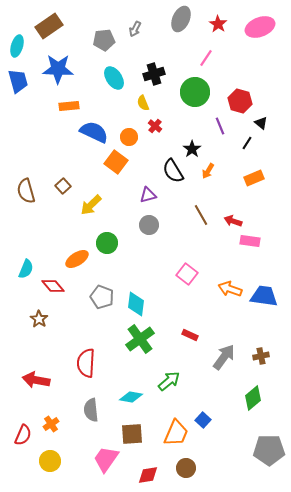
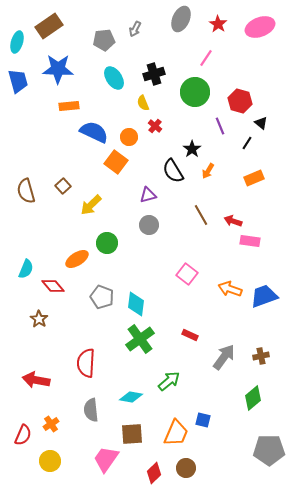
cyan ellipse at (17, 46): moved 4 px up
blue trapezoid at (264, 296): rotated 28 degrees counterclockwise
blue square at (203, 420): rotated 28 degrees counterclockwise
red diamond at (148, 475): moved 6 px right, 2 px up; rotated 35 degrees counterclockwise
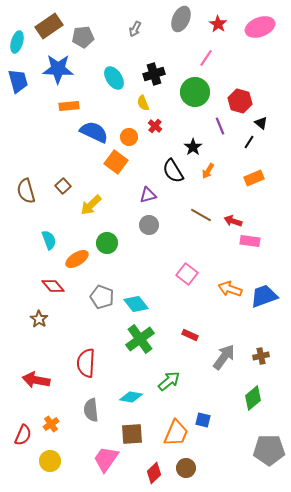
gray pentagon at (104, 40): moved 21 px left, 3 px up
black line at (247, 143): moved 2 px right, 1 px up
black star at (192, 149): moved 1 px right, 2 px up
brown line at (201, 215): rotated 30 degrees counterclockwise
cyan semicircle at (26, 269): moved 23 px right, 29 px up; rotated 42 degrees counterclockwise
cyan diamond at (136, 304): rotated 45 degrees counterclockwise
